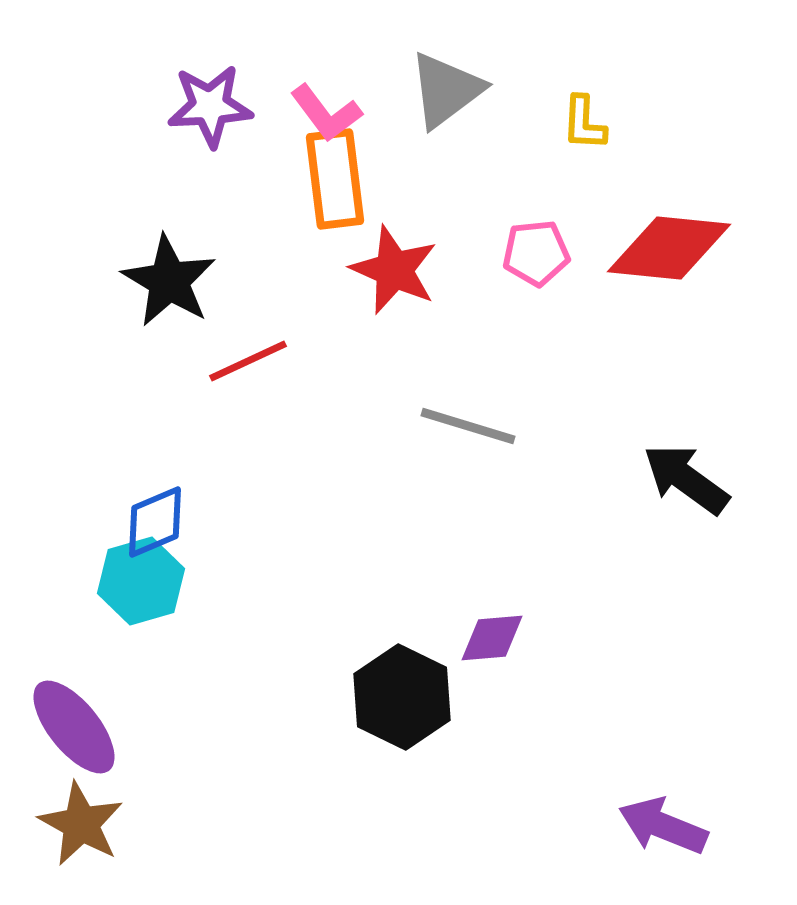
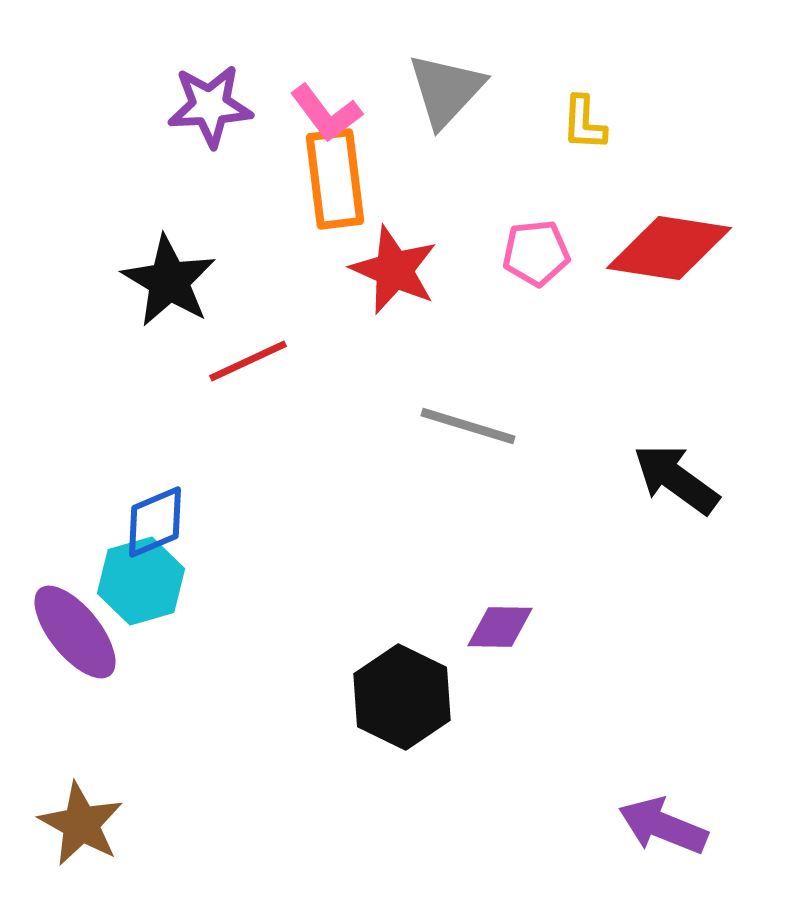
gray triangle: rotated 10 degrees counterclockwise
red diamond: rotated 3 degrees clockwise
black arrow: moved 10 px left
purple diamond: moved 8 px right, 11 px up; rotated 6 degrees clockwise
purple ellipse: moved 1 px right, 95 px up
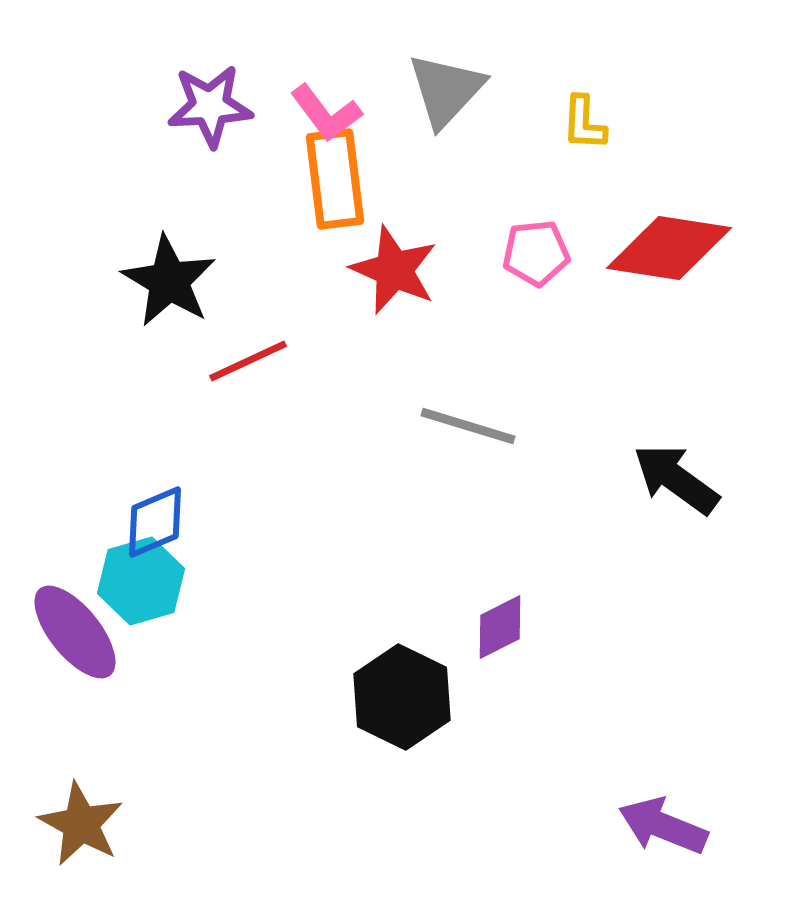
purple diamond: rotated 28 degrees counterclockwise
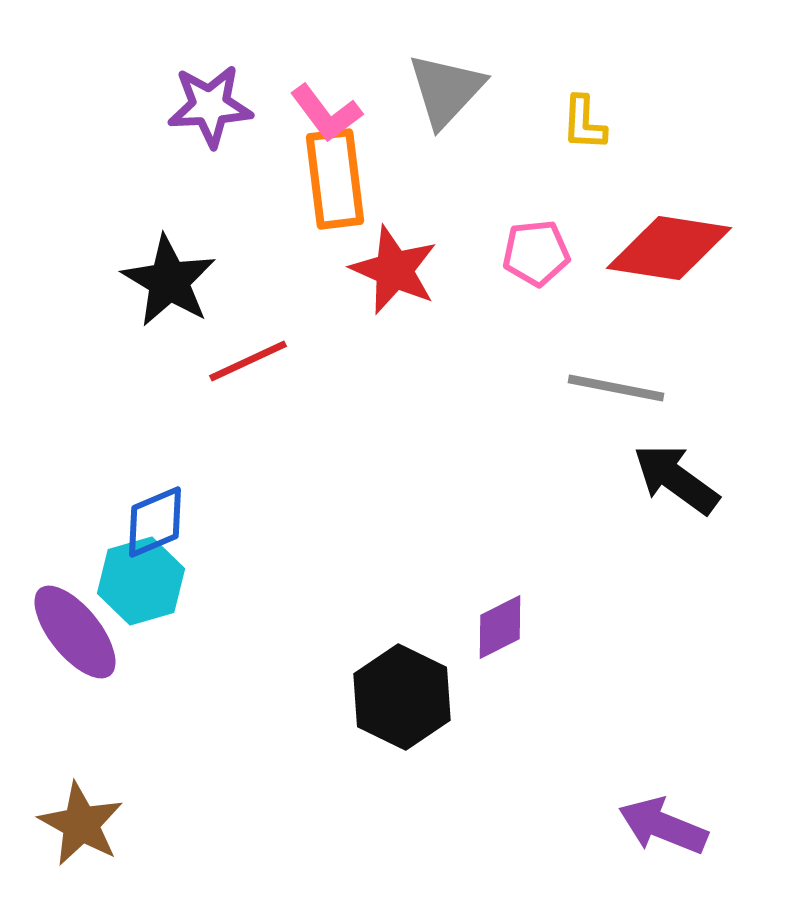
gray line: moved 148 px right, 38 px up; rotated 6 degrees counterclockwise
